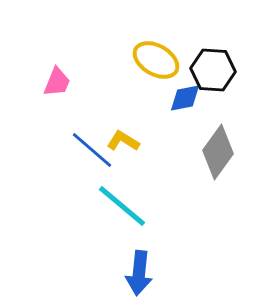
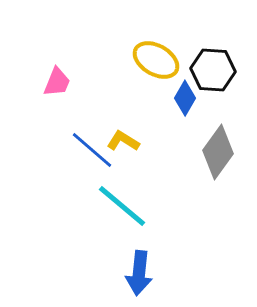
blue diamond: rotated 48 degrees counterclockwise
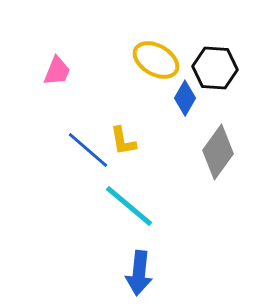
black hexagon: moved 2 px right, 2 px up
pink trapezoid: moved 11 px up
yellow L-shape: rotated 132 degrees counterclockwise
blue line: moved 4 px left
cyan line: moved 7 px right
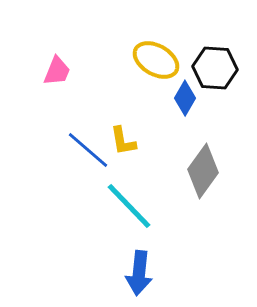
gray diamond: moved 15 px left, 19 px down
cyan line: rotated 6 degrees clockwise
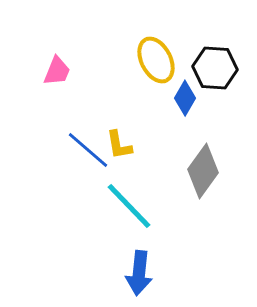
yellow ellipse: rotated 33 degrees clockwise
yellow L-shape: moved 4 px left, 4 px down
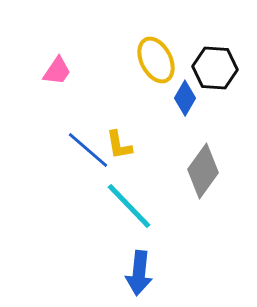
pink trapezoid: rotated 12 degrees clockwise
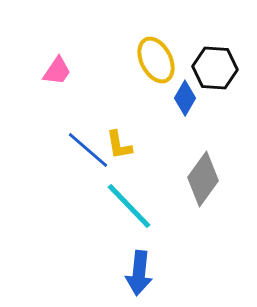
gray diamond: moved 8 px down
